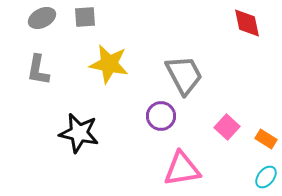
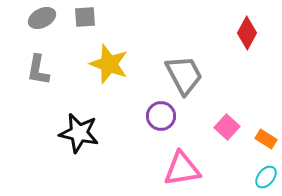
red diamond: moved 10 px down; rotated 40 degrees clockwise
yellow star: rotated 9 degrees clockwise
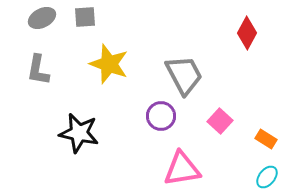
pink square: moved 7 px left, 6 px up
cyan ellipse: moved 1 px right
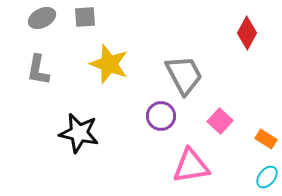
pink triangle: moved 9 px right, 3 px up
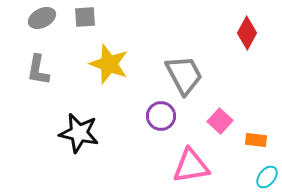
orange rectangle: moved 10 px left, 1 px down; rotated 25 degrees counterclockwise
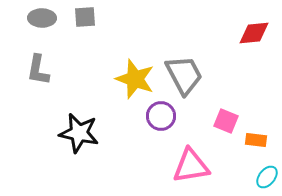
gray ellipse: rotated 28 degrees clockwise
red diamond: moved 7 px right; rotated 56 degrees clockwise
yellow star: moved 26 px right, 15 px down
pink square: moved 6 px right; rotated 20 degrees counterclockwise
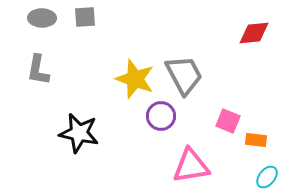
pink square: moved 2 px right
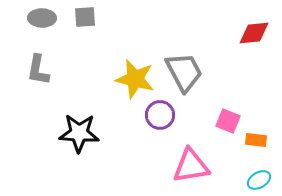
gray trapezoid: moved 3 px up
yellow star: rotated 6 degrees counterclockwise
purple circle: moved 1 px left, 1 px up
black star: rotated 9 degrees counterclockwise
cyan ellipse: moved 8 px left, 3 px down; rotated 20 degrees clockwise
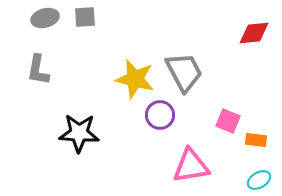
gray ellipse: moved 3 px right; rotated 16 degrees counterclockwise
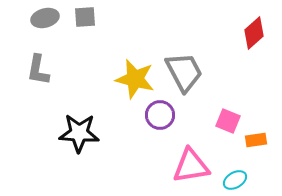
red diamond: rotated 36 degrees counterclockwise
orange rectangle: rotated 15 degrees counterclockwise
cyan ellipse: moved 24 px left
